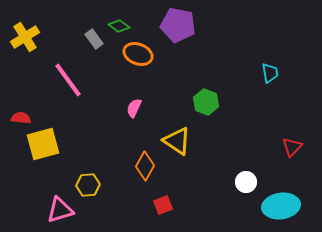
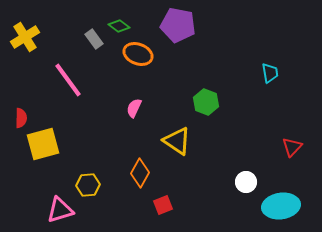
red semicircle: rotated 84 degrees clockwise
orange diamond: moved 5 px left, 7 px down
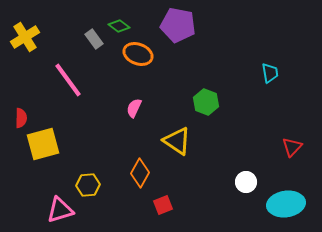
cyan ellipse: moved 5 px right, 2 px up
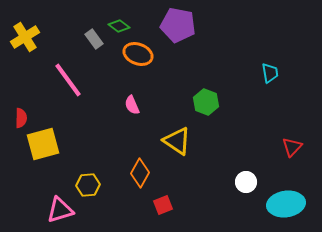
pink semicircle: moved 2 px left, 3 px up; rotated 48 degrees counterclockwise
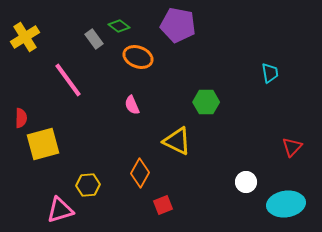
orange ellipse: moved 3 px down
green hexagon: rotated 20 degrees counterclockwise
yellow triangle: rotated 8 degrees counterclockwise
